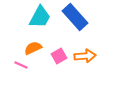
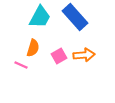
orange semicircle: rotated 132 degrees clockwise
orange arrow: moved 1 px left, 1 px up
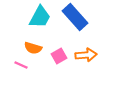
orange semicircle: rotated 90 degrees clockwise
orange arrow: moved 2 px right
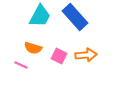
cyan trapezoid: moved 1 px up
pink square: rotated 35 degrees counterclockwise
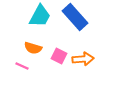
orange arrow: moved 3 px left, 4 px down
pink line: moved 1 px right, 1 px down
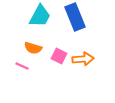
blue rectangle: rotated 20 degrees clockwise
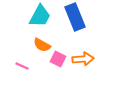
orange semicircle: moved 9 px right, 3 px up; rotated 12 degrees clockwise
pink square: moved 1 px left, 3 px down
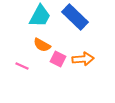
blue rectangle: rotated 24 degrees counterclockwise
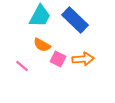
blue rectangle: moved 3 px down
pink line: rotated 16 degrees clockwise
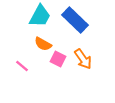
orange semicircle: moved 1 px right, 1 px up
orange arrow: rotated 60 degrees clockwise
